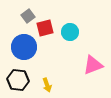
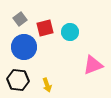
gray square: moved 8 px left, 3 px down
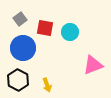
red square: rotated 24 degrees clockwise
blue circle: moved 1 px left, 1 px down
black hexagon: rotated 20 degrees clockwise
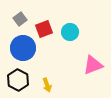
red square: moved 1 px left, 1 px down; rotated 30 degrees counterclockwise
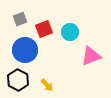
gray square: rotated 16 degrees clockwise
blue circle: moved 2 px right, 2 px down
pink triangle: moved 2 px left, 9 px up
yellow arrow: rotated 24 degrees counterclockwise
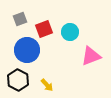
blue circle: moved 2 px right
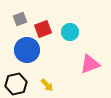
red square: moved 1 px left
pink triangle: moved 1 px left, 8 px down
black hexagon: moved 2 px left, 4 px down; rotated 20 degrees clockwise
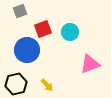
gray square: moved 8 px up
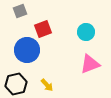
cyan circle: moved 16 px right
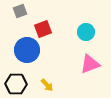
black hexagon: rotated 15 degrees clockwise
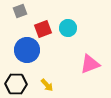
cyan circle: moved 18 px left, 4 px up
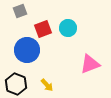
black hexagon: rotated 20 degrees clockwise
